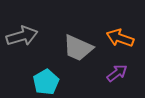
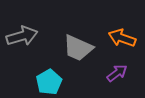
orange arrow: moved 2 px right
cyan pentagon: moved 3 px right
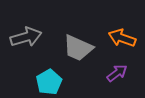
gray arrow: moved 4 px right, 1 px down
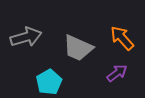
orange arrow: rotated 28 degrees clockwise
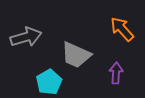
orange arrow: moved 9 px up
gray trapezoid: moved 2 px left, 7 px down
purple arrow: moved 1 px left; rotated 50 degrees counterclockwise
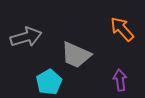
purple arrow: moved 4 px right, 7 px down; rotated 10 degrees counterclockwise
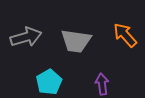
orange arrow: moved 3 px right, 6 px down
gray trapezoid: moved 14 px up; rotated 16 degrees counterclockwise
purple arrow: moved 18 px left, 4 px down
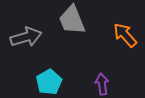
gray trapezoid: moved 4 px left, 21 px up; rotated 60 degrees clockwise
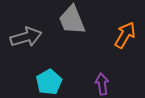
orange arrow: rotated 72 degrees clockwise
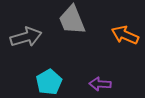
orange arrow: rotated 96 degrees counterclockwise
purple arrow: moved 2 px left; rotated 80 degrees counterclockwise
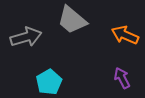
gray trapezoid: rotated 28 degrees counterclockwise
purple arrow: moved 22 px right, 6 px up; rotated 60 degrees clockwise
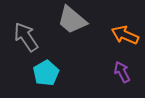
gray arrow: rotated 108 degrees counterclockwise
purple arrow: moved 6 px up
cyan pentagon: moved 3 px left, 9 px up
